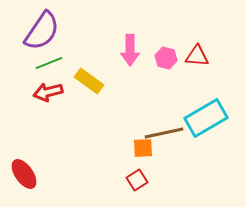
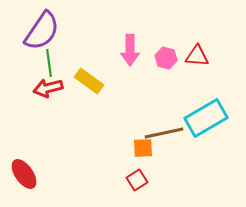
green line: rotated 76 degrees counterclockwise
red arrow: moved 4 px up
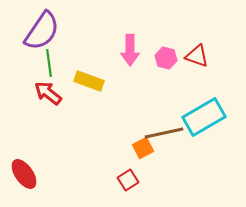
red triangle: rotated 15 degrees clockwise
yellow rectangle: rotated 16 degrees counterclockwise
red arrow: moved 5 px down; rotated 52 degrees clockwise
cyan rectangle: moved 2 px left, 1 px up
orange square: rotated 25 degrees counterclockwise
red square: moved 9 px left
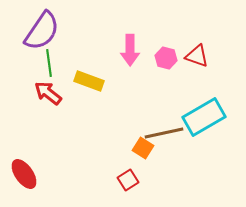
orange square: rotated 30 degrees counterclockwise
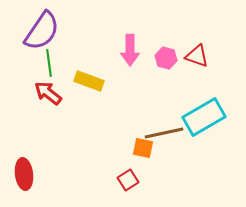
orange square: rotated 20 degrees counterclockwise
red ellipse: rotated 28 degrees clockwise
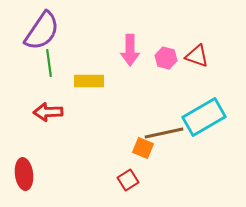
yellow rectangle: rotated 20 degrees counterclockwise
red arrow: moved 19 px down; rotated 40 degrees counterclockwise
orange square: rotated 10 degrees clockwise
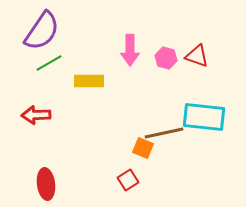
green line: rotated 68 degrees clockwise
red arrow: moved 12 px left, 3 px down
cyan rectangle: rotated 36 degrees clockwise
red ellipse: moved 22 px right, 10 px down
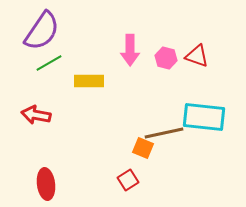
red arrow: rotated 12 degrees clockwise
